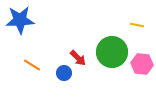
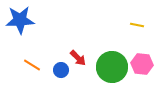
green circle: moved 15 px down
blue circle: moved 3 px left, 3 px up
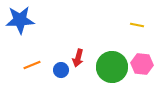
red arrow: rotated 60 degrees clockwise
orange line: rotated 54 degrees counterclockwise
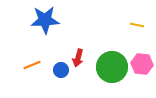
blue star: moved 25 px right
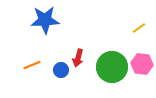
yellow line: moved 2 px right, 3 px down; rotated 48 degrees counterclockwise
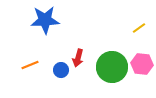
orange line: moved 2 px left
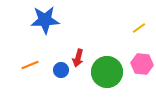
green circle: moved 5 px left, 5 px down
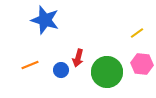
blue star: rotated 20 degrees clockwise
yellow line: moved 2 px left, 5 px down
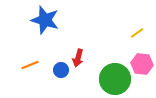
green circle: moved 8 px right, 7 px down
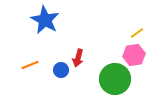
blue star: rotated 12 degrees clockwise
pink hexagon: moved 8 px left, 9 px up; rotated 15 degrees counterclockwise
